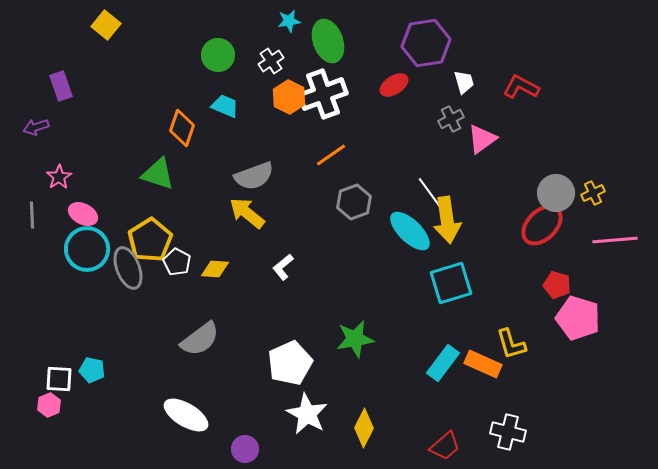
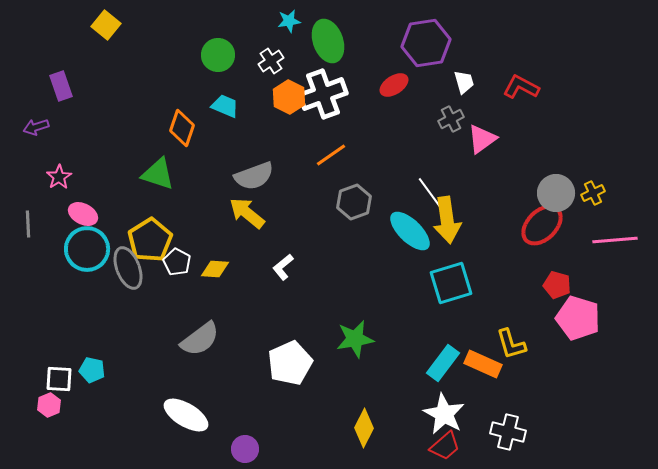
gray line at (32, 215): moved 4 px left, 9 px down
white star at (307, 414): moved 137 px right
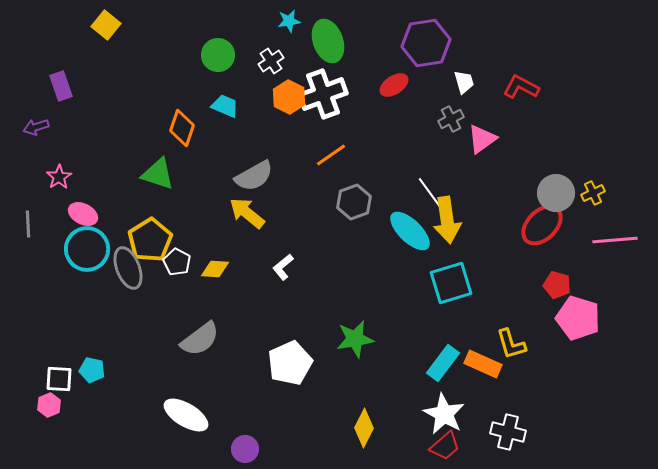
gray semicircle at (254, 176): rotated 9 degrees counterclockwise
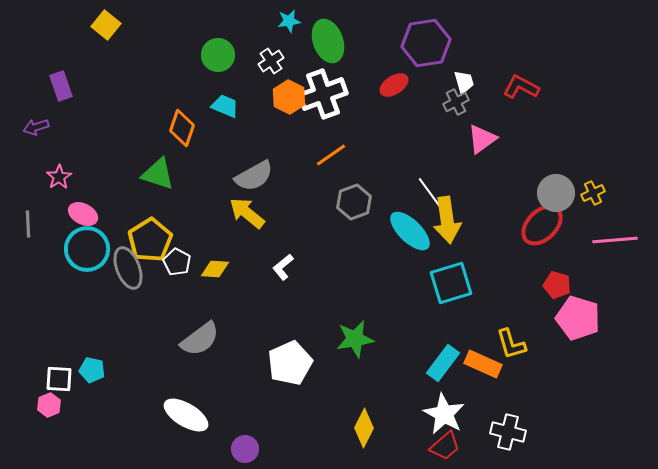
gray cross at (451, 119): moved 5 px right, 17 px up
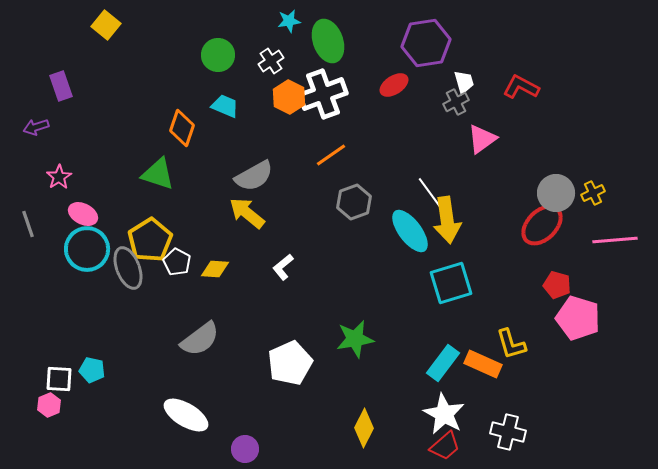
gray line at (28, 224): rotated 16 degrees counterclockwise
cyan ellipse at (410, 231): rotated 9 degrees clockwise
